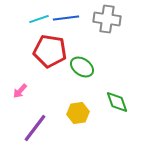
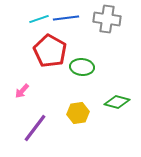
red pentagon: rotated 20 degrees clockwise
green ellipse: rotated 30 degrees counterclockwise
pink arrow: moved 2 px right
green diamond: rotated 55 degrees counterclockwise
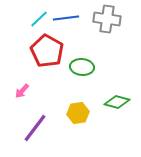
cyan line: rotated 24 degrees counterclockwise
red pentagon: moved 3 px left
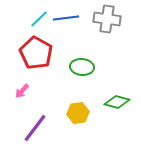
red pentagon: moved 11 px left, 2 px down
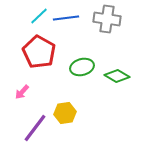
cyan line: moved 3 px up
red pentagon: moved 3 px right, 1 px up
green ellipse: rotated 20 degrees counterclockwise
pink arrow: moved 1 px down
green diamond: moved 26 px up; rotated 15 degrees clockwise
yellow hexagon: moved 13 px left
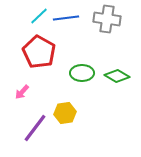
green ellipse: moved 6 px down; rotated 15 degrees clockwise
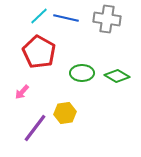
blue line: rotated 20 degrees clockwise
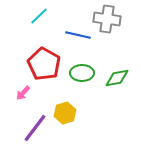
blue line: moved 12 px right, 17 px down
red pentagon: moved 5 px right, 12 px down
green diamond: moved 2 px down; rotated 40 degrees counterclockwise
pink arrow: moved 1 px right, 1 px down
yellow hexagon: rotated 10 degrees counterclockwise
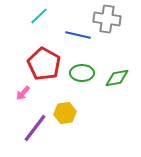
yellow hexagon: rotated 10 degrees clockwise
